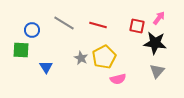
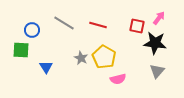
yellow pentagon: rotated 15 degrees counterclockwise
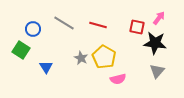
red square: moved 1 px down
blue circle: moved 1 px right, 1 px up
green square: rotated 30 degrees clockwise
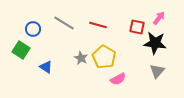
blue triangle: rotated 24 degrees counterclockwise
pink semicircle: rotated 14 degrees counterclockwise
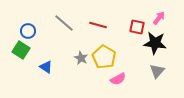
gray line: rotated 10 degrees clockwise
blue circle: moved 5 px left, 2 px down
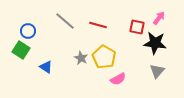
gray line: moved 1 px right, 2 px up
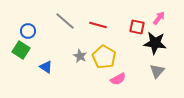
gray star: moved 1 px left, 2 px up
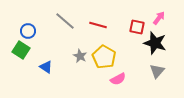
black star: rotated 10 degrees clockwise
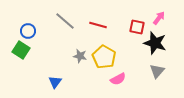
gray star: rotated 16 degrees counterclockwise
blue triangle: moved 9 px right, 15 px down; rotated 32 degrees clockwise
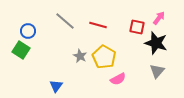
black star: moved 1 px right
gray star: rotated 16 degrees clockwise
blue triangle: moved 1 px right, 4 px down
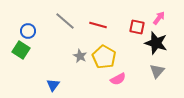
blue triangle: moved 3 px left, 1 px up
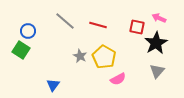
pink arrow: rotated 104 degrees counterclockwise
black star: rotated 25 degrees clockwise
